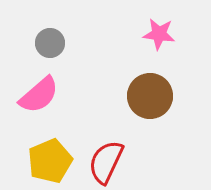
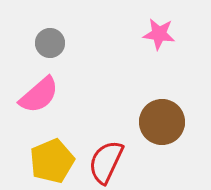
brown circle: moved 12 px right, 26 px down
yellow pentagon: moved 2 px right
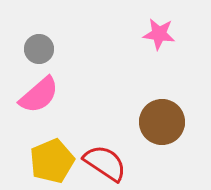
gray circle: moved 11 px left, 6 px down
red semicircle: moved 1 px left, 1 px down; rotated 99 degrees clockwise
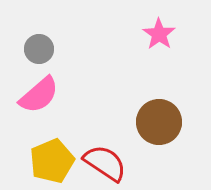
pink star: rotated 28 degrees clockwise
brown circle: moved 3 px left
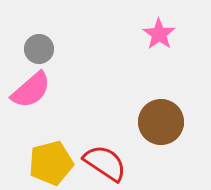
pink semicircle: moved 8 px left, 5 px up
brown circle: moved 2 px right
yellow pentagon: moved 1 px left, 2 px down; rotated 9 degrees clockwise
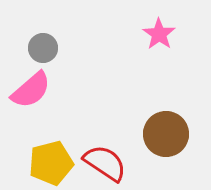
gray circle: moved 4 px right, 1 px up
brown circle: moved 5 px right, 12 px down
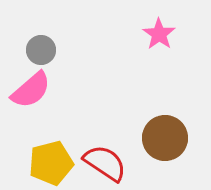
gray circle: moved 2 px left, 2 px down
brown circle: moved 1 px left, 4 px down
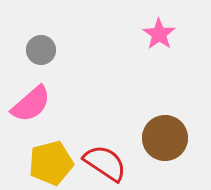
pink semicircle: moved 14 px down
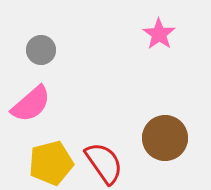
red semicircle: moved 1 px left; rotated 21 degrees clockwise
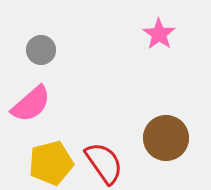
brown circle: moved 1 px right
